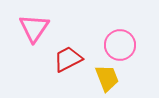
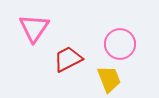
pink circle: moved 1 px up
yellow trapezoid: moved 2 px right, 1 px down
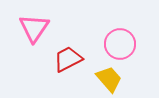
yellow trapezoid: rotated 20 degrees counterclockwise
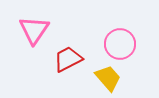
pink triangle: moved 2 px down
yellow trapezoid: moved 1 px left, 1 px up
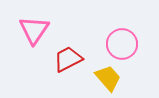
pink circle: moved 2 px right
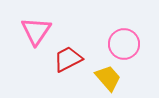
pink triangle: moved 2 px right, 1 px down
pink circle: moved 2 px right
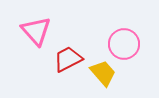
pink triangle: rotated 16 degrees counterclockwise
yellow trapezoid: moved 5 px left, 5 px up
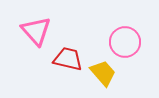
pink circle: moved 1 px right, 2 px up
red trapezoid: rotated 40 degrees clockwise
